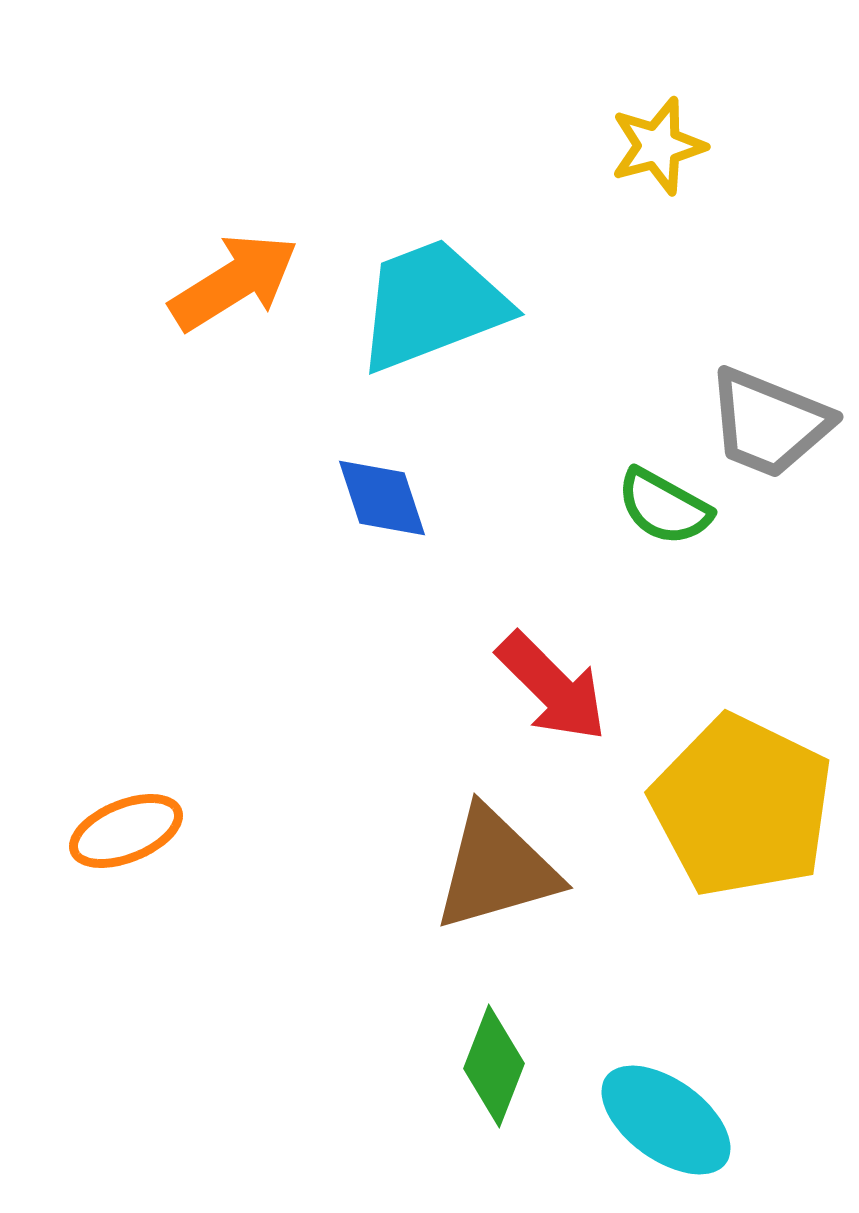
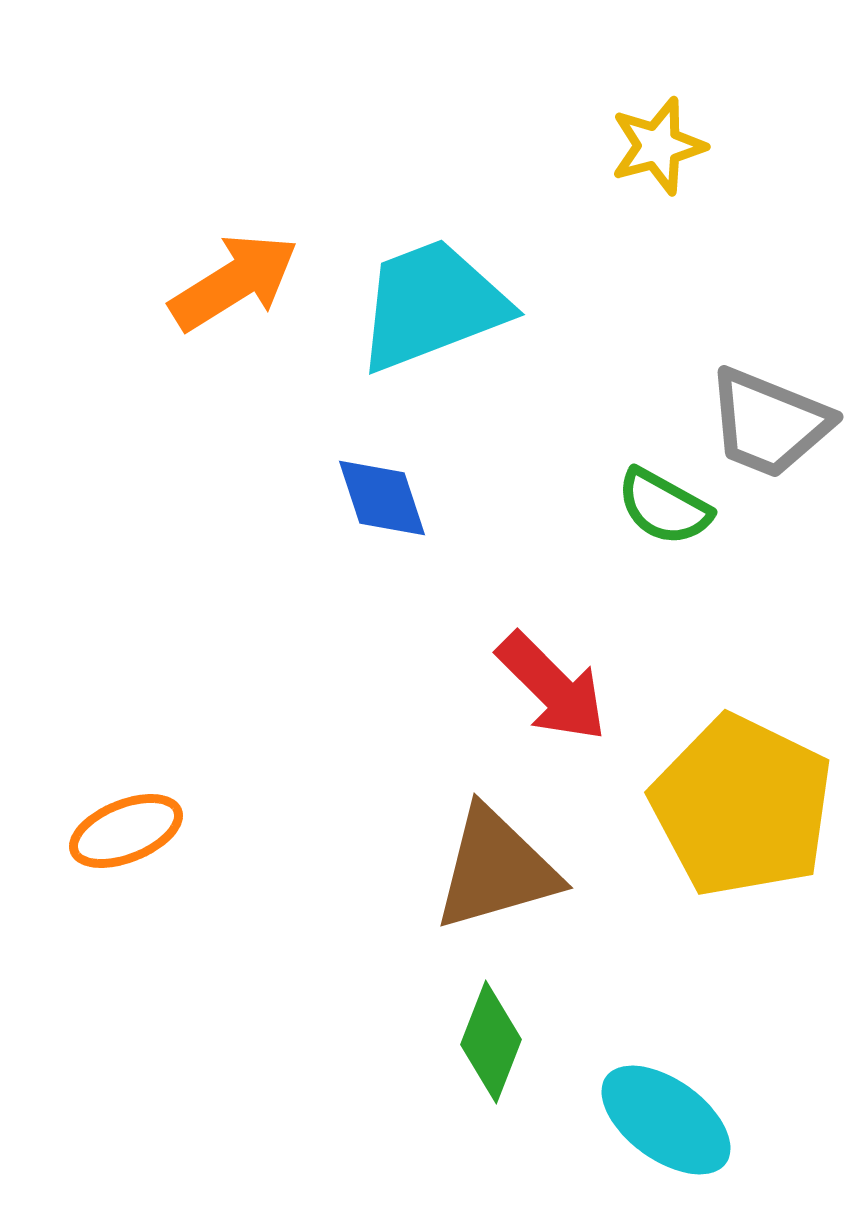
green diamond: moved 3 px left, 24 px up
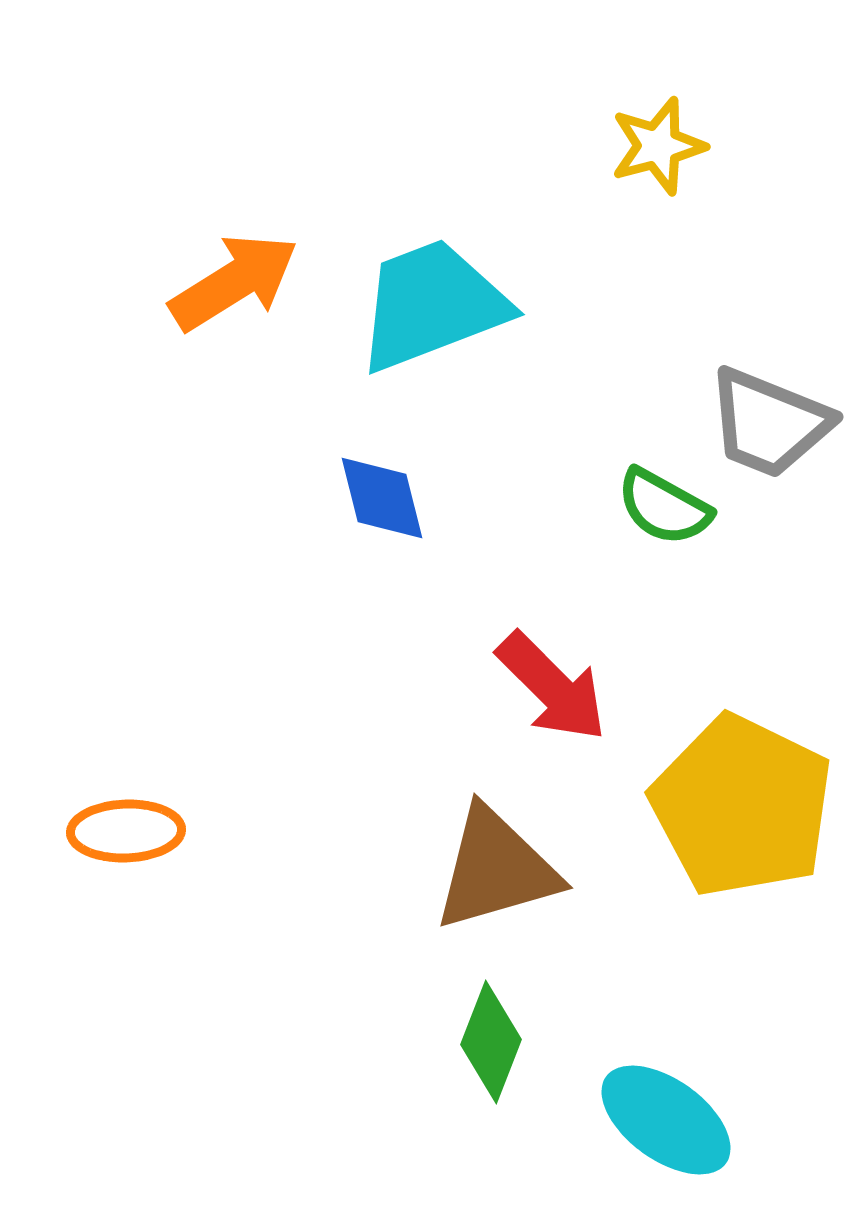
blue diamond: rotated 4 degrees clockwise
orange ellipse: rotated 20 degrees clockwise
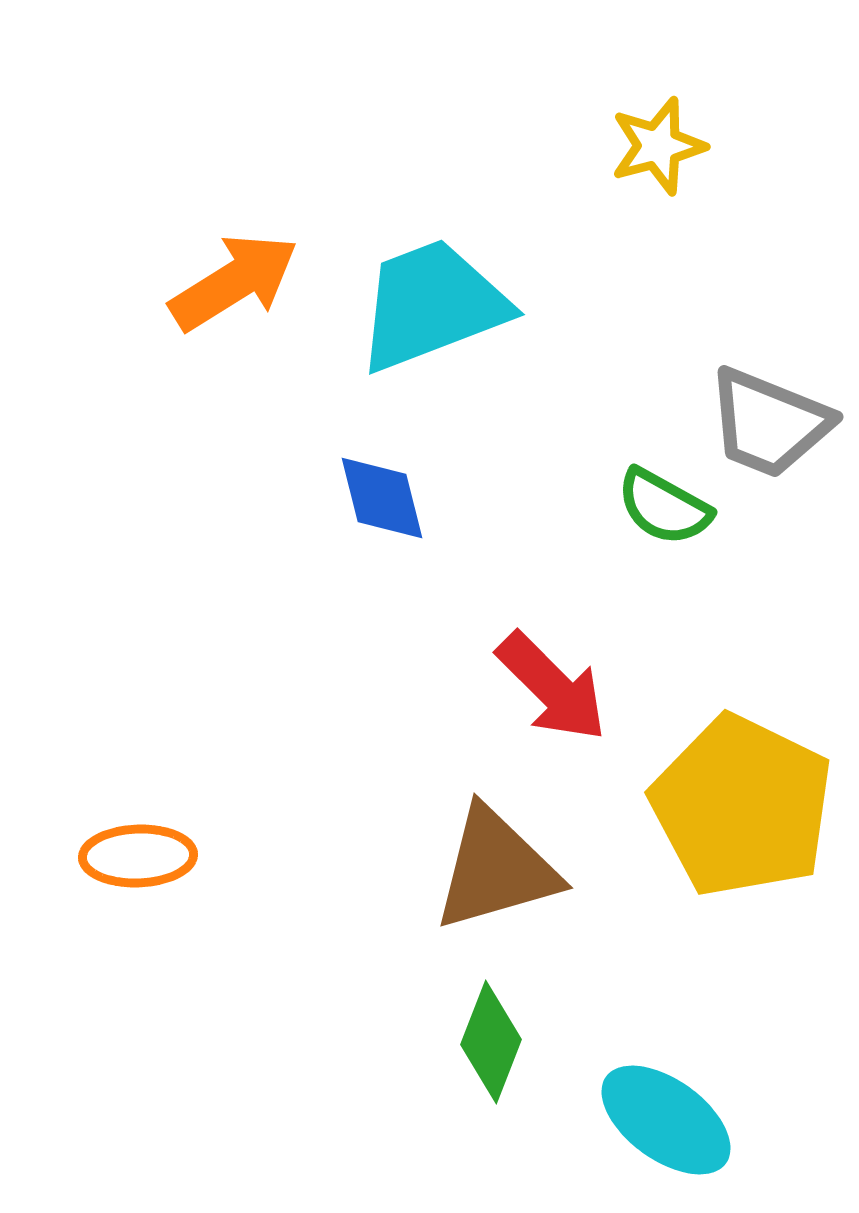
orange ellipse: moved 12 px right, 25 px down
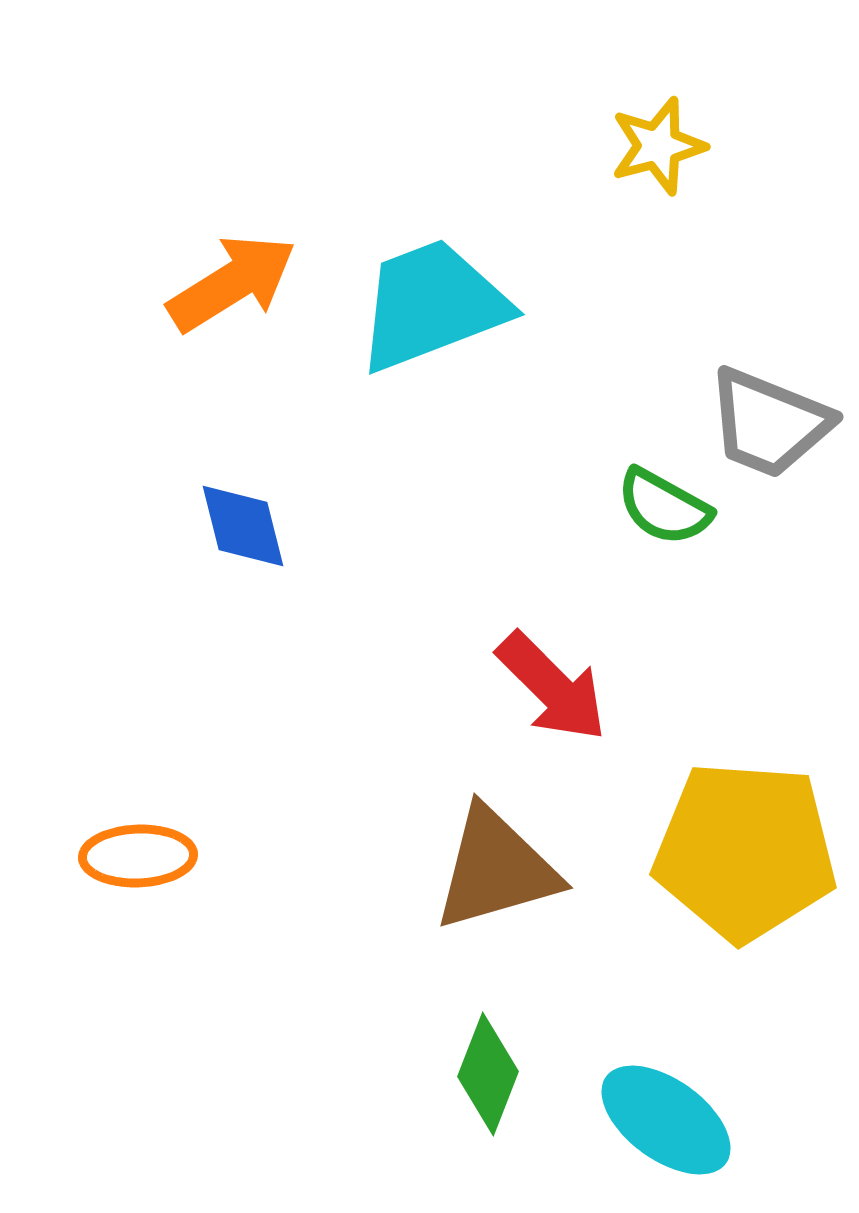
orange arrow: moved 2 px left, 1 px down
blue diamond: moved 139 px left, 28 px down
yellow pentagon: moved 3 px right, 45 px down; rotated 22 degrees counterclockwise
green diamond: moved 3 px left, 32 px down
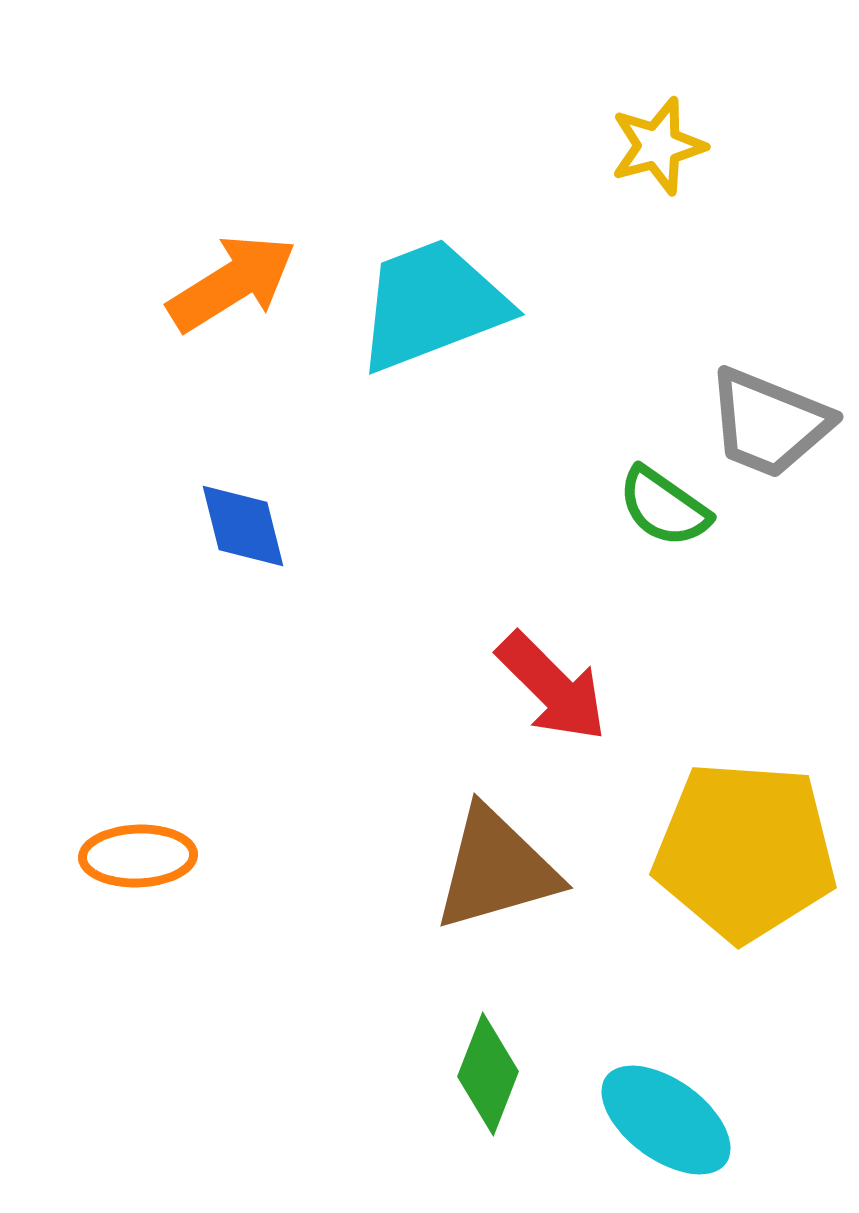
green semicircle: rotated 6 degrees clockwise
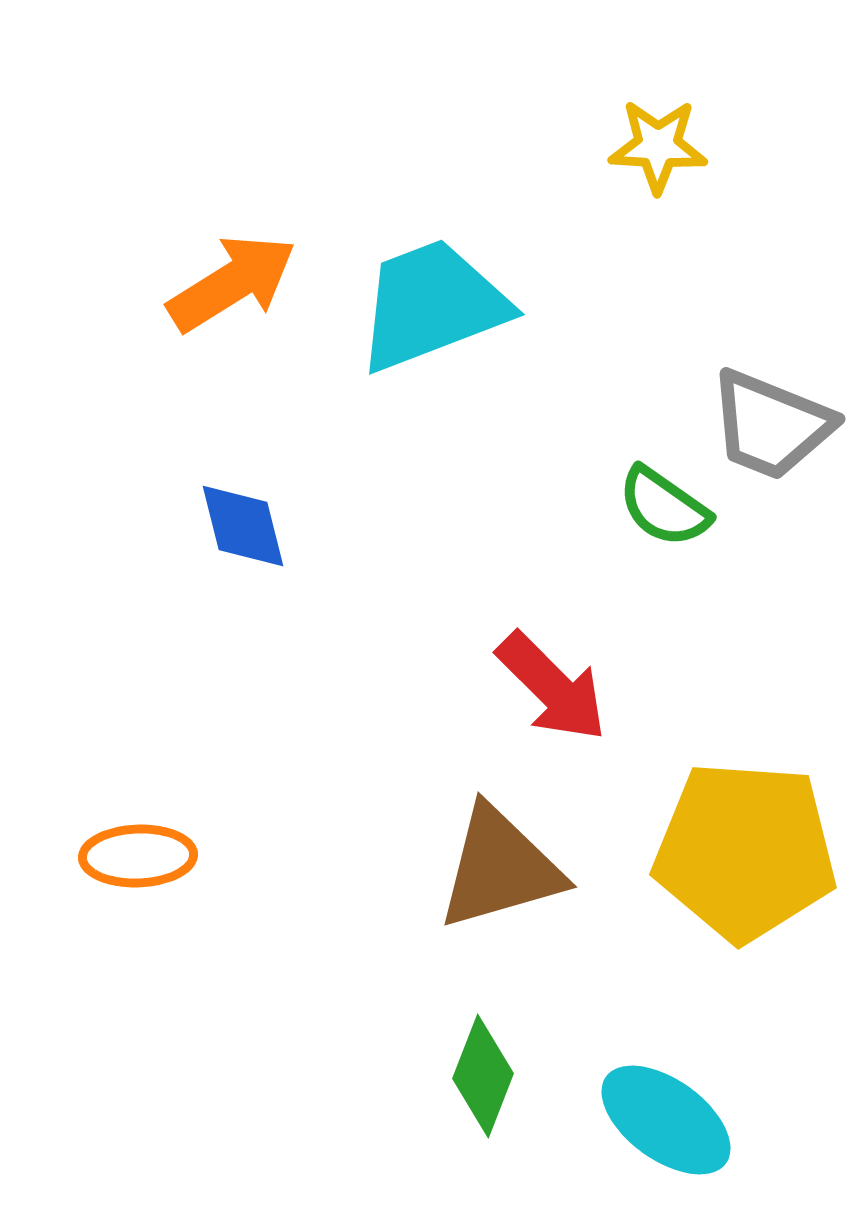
yellow star: rotated 18 degrees clockwise
gray trapezoid: moved 2 px right, 2 px down
brown triangle: moved 4 px right, 1 px up
green diamond: moved 5 px left, 2 px down
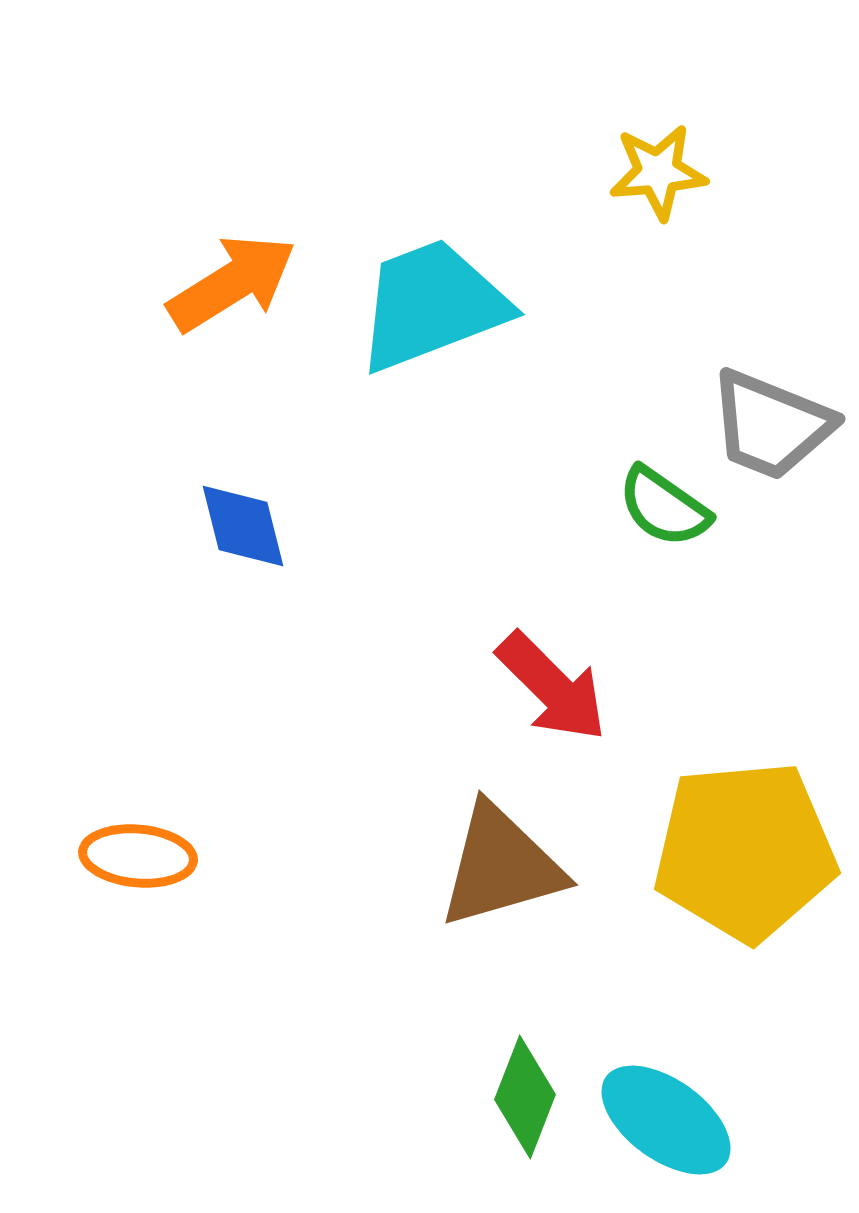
yellow star: moved 26 px down; rotated 8 degrees counterclockwise
yellow pentagon: rotated 9 degrees counterclockwise
orange ellipse: rotated 7 degrees clockwise
brown triangle: moved 1 px right, 2 px up
green diamond: moved 42 px right, 21 px down
